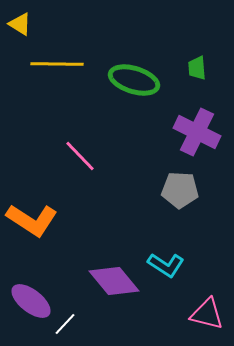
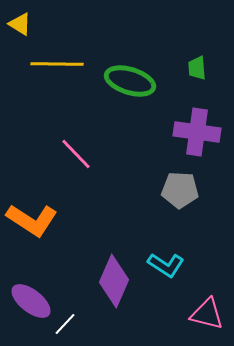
green ellipse: moved 4 px left, 1 px down
purple cross: rotated 18 degrees counterclockwise
pink line: moved 4 px left, 2 px up
purple diamond: rotated 63 degrees clockwise
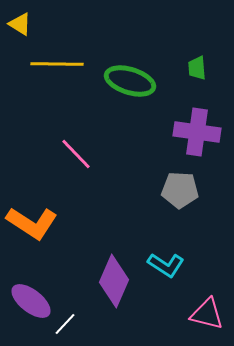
orange L-shape: moved 3 px down
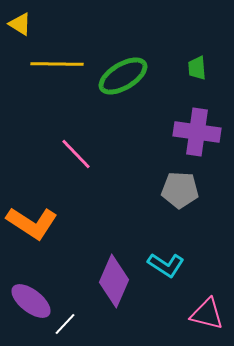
green ellipse: moved 7 px left, 5 px up; rotated 48 degrees counterclockwise
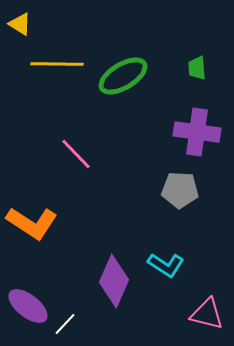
purple ellipse: moved 3 px left, 5 px down
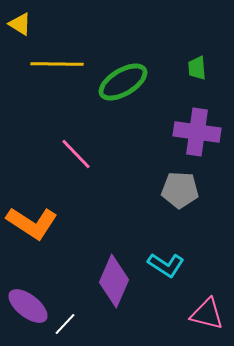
green ellipse: moved 6 px down
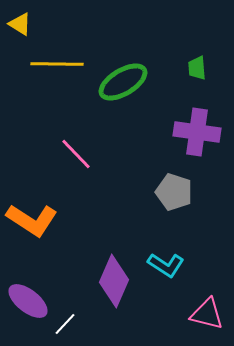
gray pentagon: moved 6 px left, 2 px down; rotated 15 degrees clockwise
orange L-shape: moved 3 px up
purple ellipse: moved 5 px up
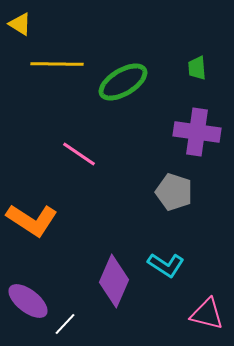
pink line: moved 3 px right; rotated 12 degrees counterclockwise
